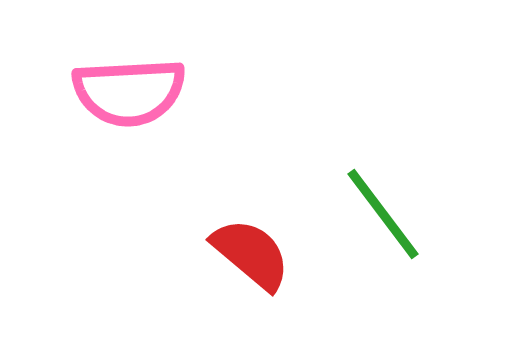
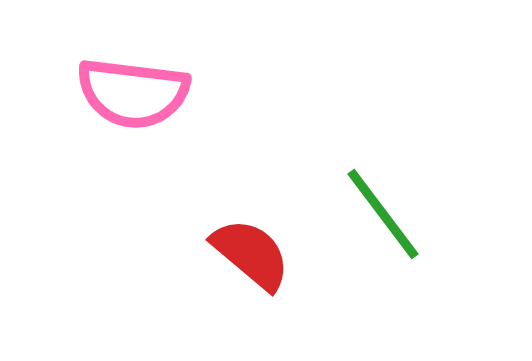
pink semicircle: moved 4 px right, 1 px down; rotated 10 degrees clockwise
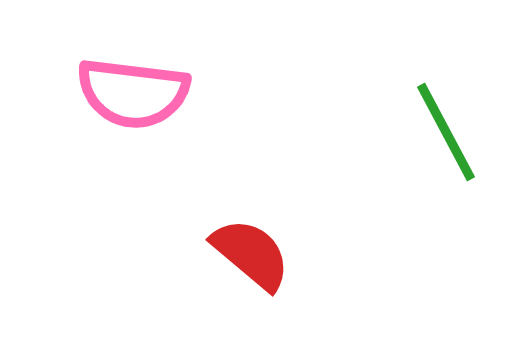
green line: moved 63 px right, 82 px up; rotated 9 degrees clockwise
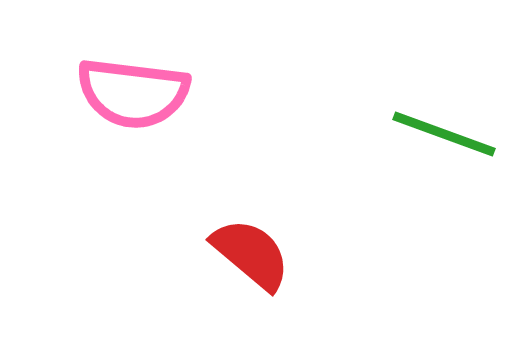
green line: moved 2 px left, 2 px down; rotated 42 degrees counterclockwise
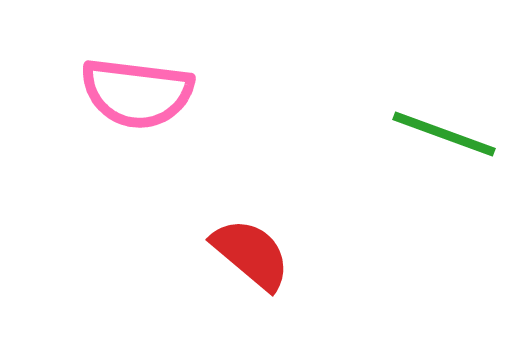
pink semicircle: moved 4 px right
